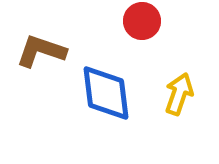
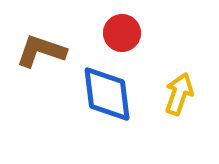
red circle: moved 20 px left, 12 px down
blue diamond: moved 1 px right, 1 px down
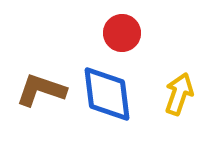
brown L-shape: moved 39 px down
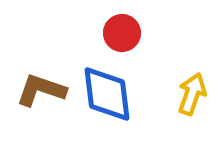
yellow arrow: moved 13 px right
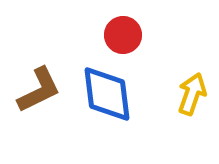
red circle: moved 1 px right, 2 px down
brown L-shape: moved 2 px left; rotated 135 degrees clockwise
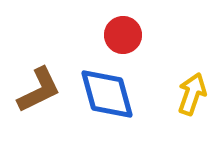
blue diamond: rotated 8 degrees counterclockwise
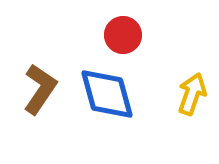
brown L-shape: moved 1 px right, 1 px up; rotated 30 degrees counterclockwise
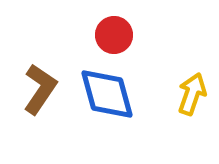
red circle: moved 9 px left
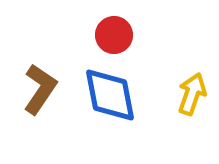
blue diamond: moved 3 px right, 1 px down; rotated 4 degrees clockwise
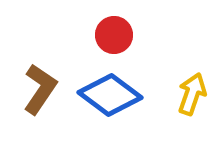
blue diamond: rotated 42 degrees counterclockwise
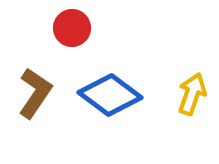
red circle: moved 42 px left, 7 px up
brown L-shape: moved 5 px left, 4 px down
